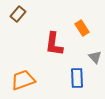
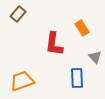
orange trapezoid: moved 1 px left, 1 px down
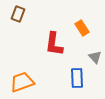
brown rectangle: rotated 21 degrees counterclockwise
orange trapezoid: moved 1 px down
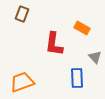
brown rectangle: moved 4 px right
orange rectangle: rotated 28 degrees counterclockwise
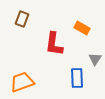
brown rectangle: moved 5 px down
gray triangle: moved 2 px down; rotated 16 degrees clockwise
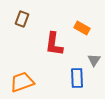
gray triangle: moved 1 px left, 1 px down
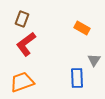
red L-shape: moved 28 px left; rotated 45 degrees clockwise
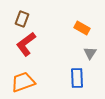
gray triangle: moved 4 px left, 7 px up
orange trapezoid: moved 1 px right
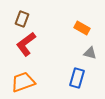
gray triangle: rotated 48 degrees counterclockwise
blue rectangle: rotated 18 degrees clockwise
